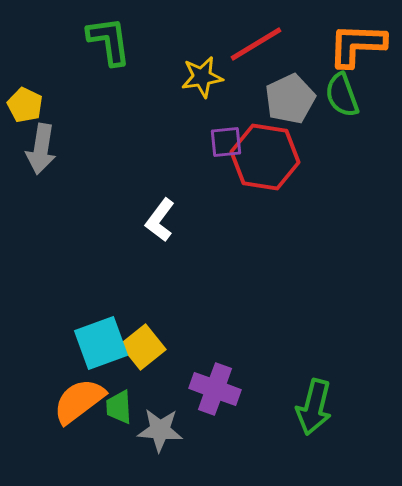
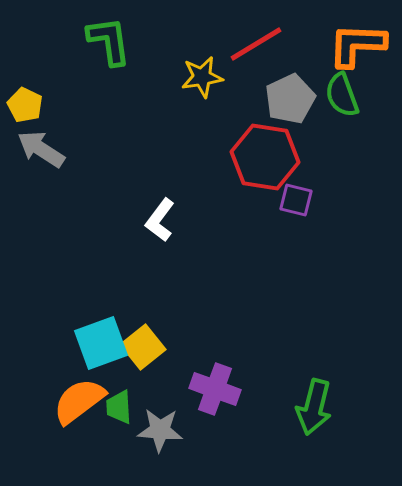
purple square: moved 70 px right, 58 px down; rotated 20 degrees clockwise
gray arrow: rotated 114 degrees clockwise
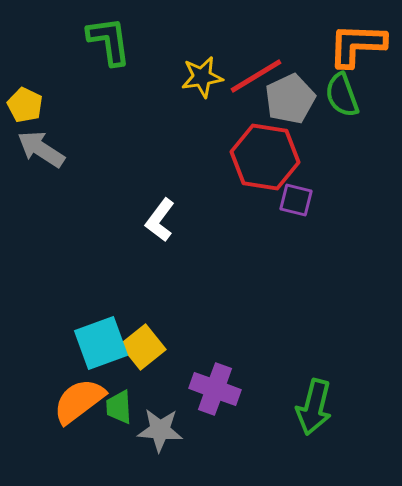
red line: moved 32 px down
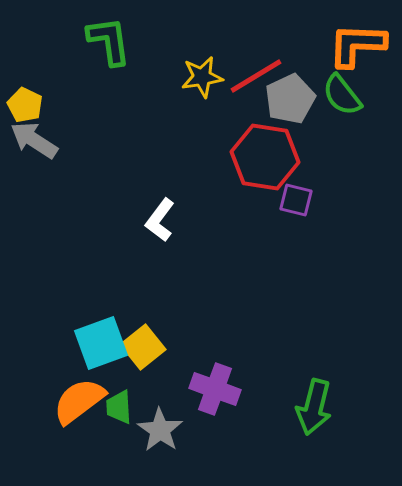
green semicircle: rotated 18 degrees counterclockwise
gray arrow: moved 7 px left, 9 px up
gray star: rotated 30 degrees clockwise
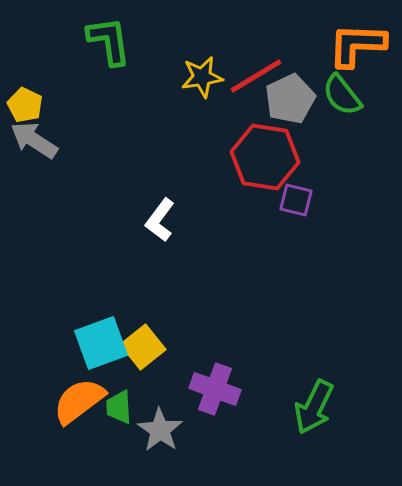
green arrow: rotated 12 degrees clockwise
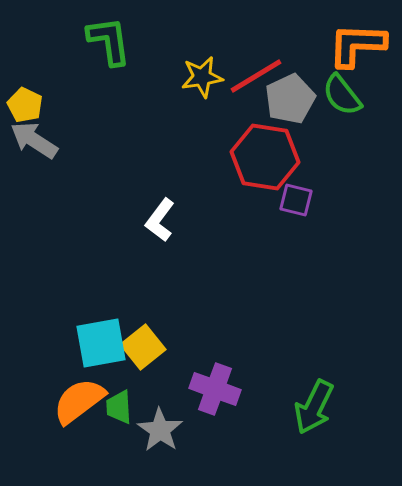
cyan square: rotated 10 degrees clockwise
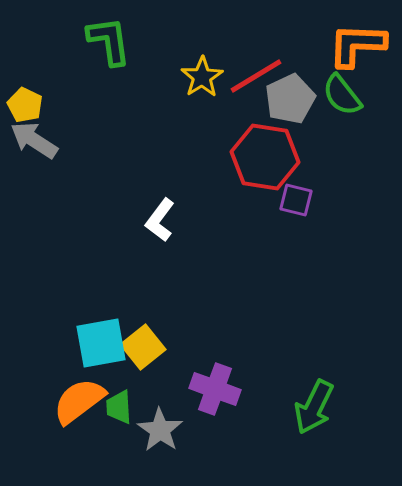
yellow star: rotated 24 degrees counterclockwise
